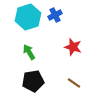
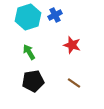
red star: moved 1 px left, 2 px up
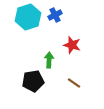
green arrow: moved 20 px right, 8 px down; rotated 35 degrees clockwise
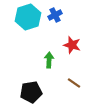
black pentagon: moved 2 px left, 11 px down
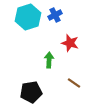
red star: moved 2 px left, 2 px up
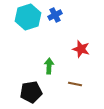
red star: moved 11 px right, 6 px down
green arrow: moved 6 px down
brown line: moved 1 px right, 1 px down; rotated 24 degrees counterclockwise
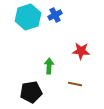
red star: moved 2 px down; rotated 12 degrees counterclockwise
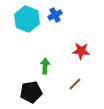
cyan hexagon: moved 1 px left, 2 px down; rotated 20 degrees counterclockwise
green arrow: moved 4 px left
brown line: rotated 56 degrees counterclockwise
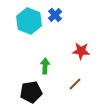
blue cross: rotated 16 degrees counterclockwise
cyan hexagon: moved 2 px right, 2 px down
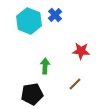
black pentagon: moved 1 px right, 2 px down
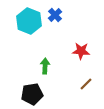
brown line: moved 11 px right
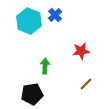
red star: rotated 12 degrees counterclockwise
